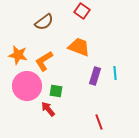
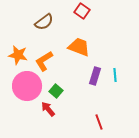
cyan line: moved 2 px down
green square: rotated 32 degrees clockwise
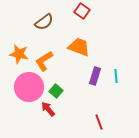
orange star: moved 1 px right, 1 px up
cyan line: moved 1 px right, 1 px down
pink circle: moved 2 px right, 1 px down
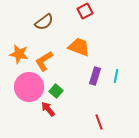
red square: moved 3 px right; rotated 28 degrees clockwise
cyan line: rotated 16 degrees clockwise
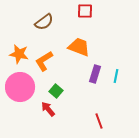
red square: rotated 28 degrees clockwise
purple rectangle: moved 2 px up
pink circle: moved 9 px left
red line: moved 1 px up
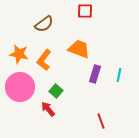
brown semicircle: moved 2 px down
orange trapezoid: moved 2 px down
orange L-shape: moved 1 px up; rotated 20 degrees counterclockwise
cyan line: moved 3 px right, 1 px up
red line: moved 2 px right
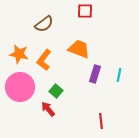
red line: rotated 14 degrees clockwise
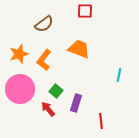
orange star: rotated 30 degrees counterclockwise
purple rectangle: moved 19 px left, 29 px down
pink circle: moved 2 px down
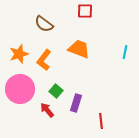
brown semicircle: rotated 72 degrees clockwise
cyan line: moved 6 px right, 23 px up
red arrow: moved 1 px left, 1 px down
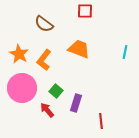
orange star: rotated 24 degrees counterclockwise
pink circle: moved 2 px right, 1 px up
